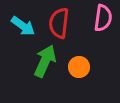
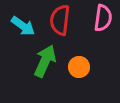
red semicircle: moved 1 px right, 3 px up
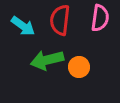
pink semicircle: moved 3 px left
green arrow: moved 2 px right, 1 px up; rotated 128 degrees counterclockwise
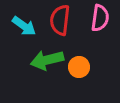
cyan arrow: moved 1 px right
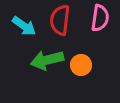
orange circle: moved 2 px right, 2 px up
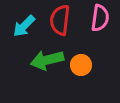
cyan arrow: rotated 100 degrees clockwise
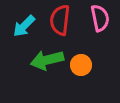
pink semicircle: rotated 20 degrees counterclockwise
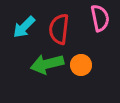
red semicircle: moved 1 px left, 9 px down
cyan arrow: moved 1 px down
green arrow: moved 4 px down
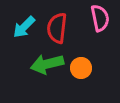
red semicircle: moved 2 px left, 1 px up
orange circle: moved 3 px down
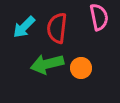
pink semicircle: moved 1 px left, 1 px up
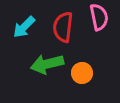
red semicircle: moved 6 px right, 1 px up
orange circle: moved 1 px right, 5 px down
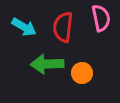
pink semicircle: moved 2 px right, 1 px down
cyan arrow: rotated 105 degrees counterclockwise
green arrow: rotated 12 degrees clockwise
